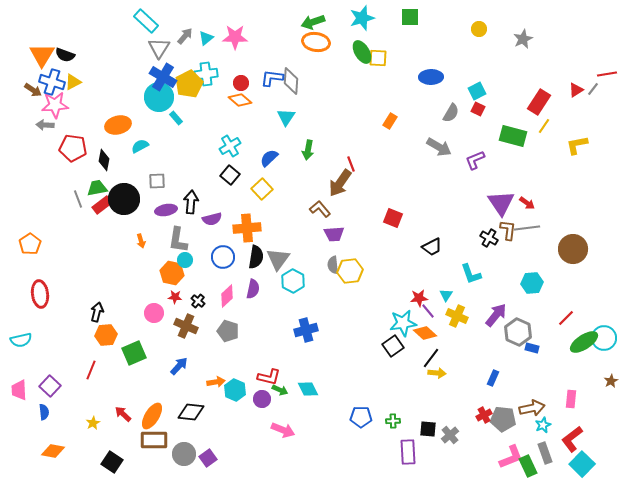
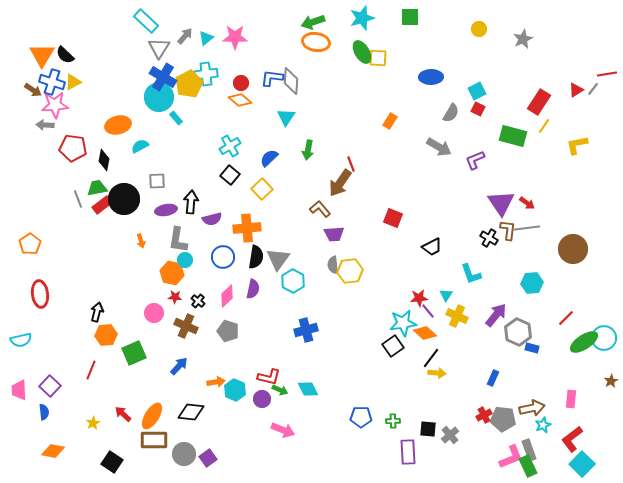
black semicircle at (65, 55): rotated 24 degrees clockwise
gray rectangle at (545, 453): moved 16 px left, 3 px up
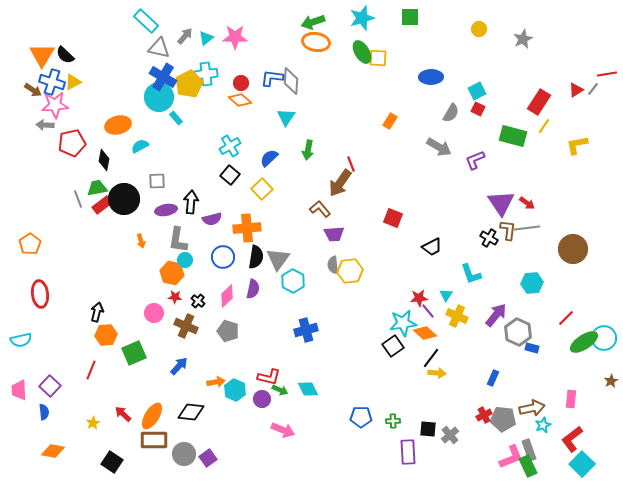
gray triangle at (159, 48): rotated 50 degrees counterclockwise
red pentagon at (73, 148): moved 1 px left, 5 px up; rotated 20 degrees counterclockwise
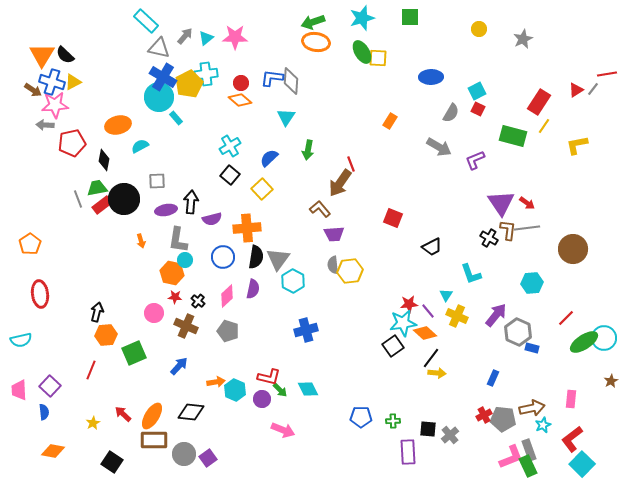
red star at (419, 298): moved 10 px left, 6 px down
green arrow at (280, 390): rotated 21 degrees clockwise
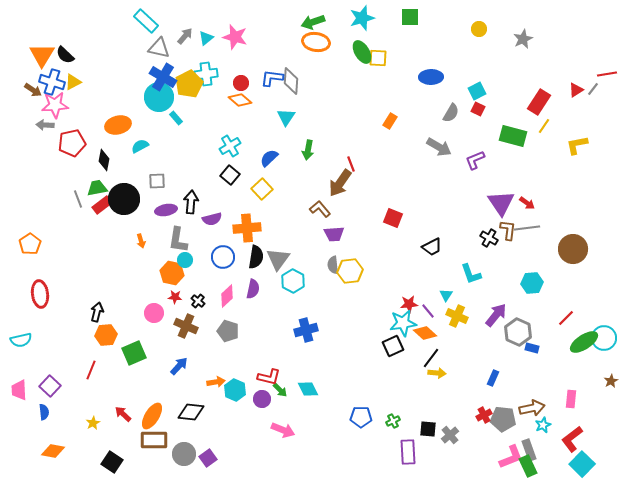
pink star at (235, 37): rotated 15 degrees clockwise
black square at (393, 346): rotated 10 degrees clockwise
green cross at (393, 421): rotated 24 degrees counterclockwise
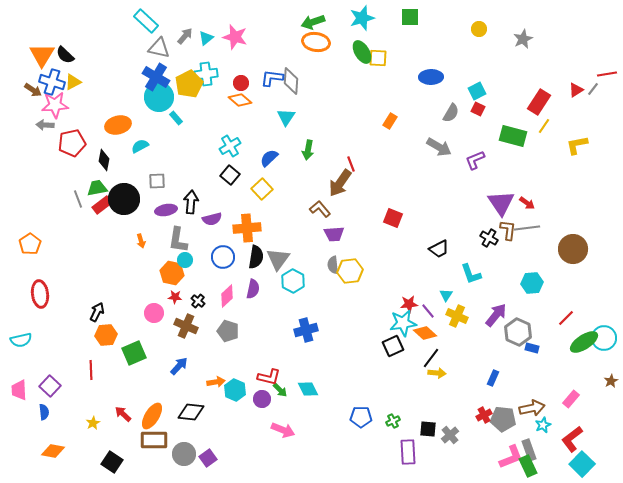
blue cross at (163, 77): moved 7 px left
black trapezoid at (432, 247): moved 7 px right, 2 px down
black arrow at (97, 312): rotated 12 degrees clockwise
red line at (91, 370): rotated 24 degrees counterclockwise
pink rectangle at (571, 399): rotated 36 degrees clockwise
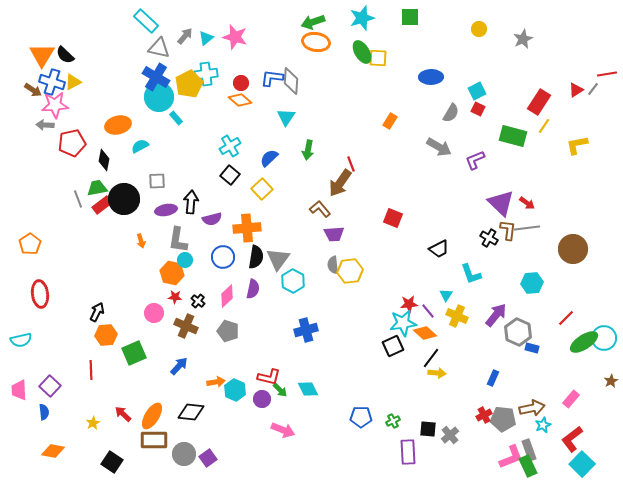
purple triangle at (501, 203): rotated 12 degrees counterclockwise
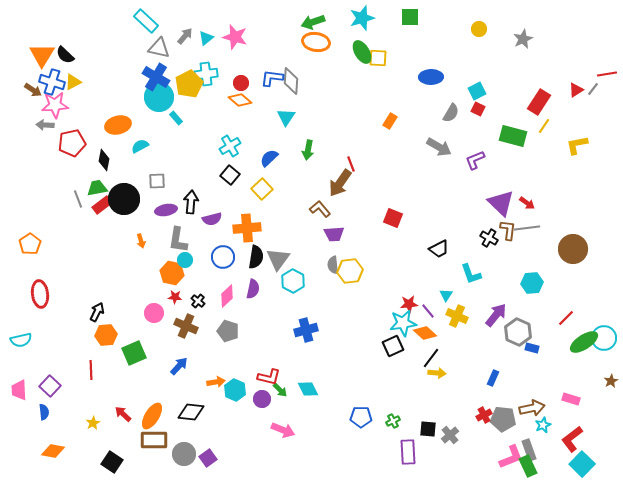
pink rectangle at (571, 399): rotated 66 degrees clockwise
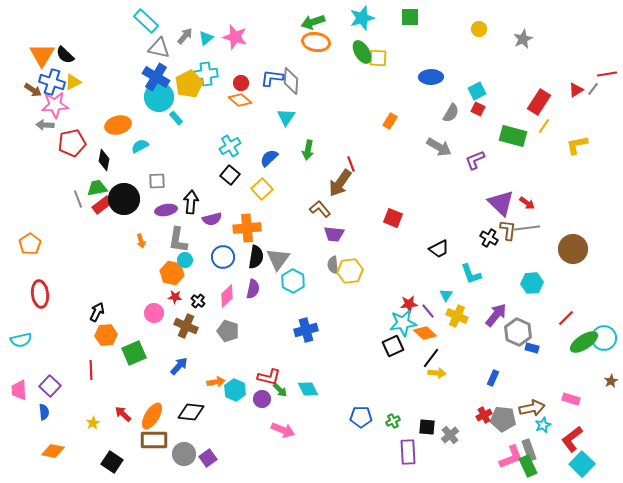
purple trapezoid at (334, 234): rotated 10 degrees clockwise
black square at (428, 429): moved 1 px left, 2 px up
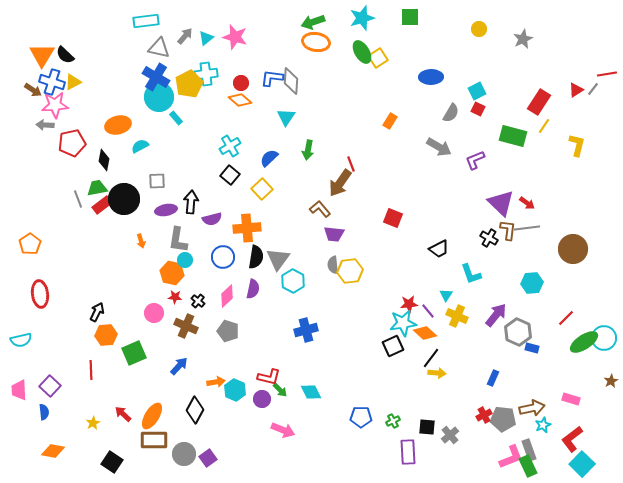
cyan rectangle at (146, 21): rotated 50 degrees counterclockwise
yellow square at (378, 58): rotated 36 degrees counterclockwise
yellow L-shape at (577, 145): rotated 115 degrees clockwise
cyan diamond at (308, 389): moved 3 px right, 3 px down
black diamond at (191, 412): moved 4 px right, 2 px up; rotated 68 degrees counterclockwise
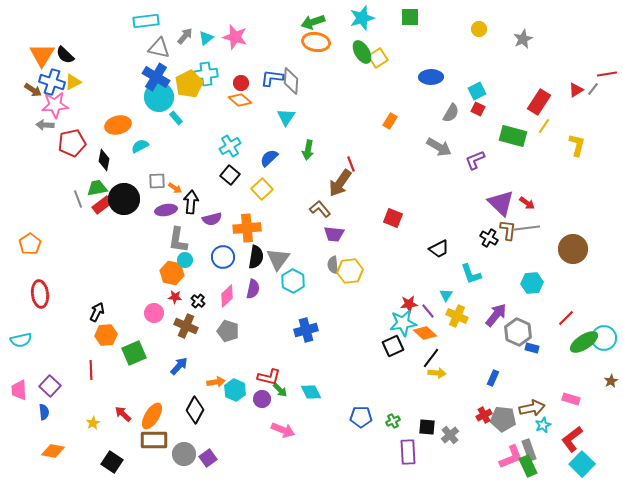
orange arrow at (141, 241): moved 34 px right, 53 px up; rotated 40 degrees counterclockwise
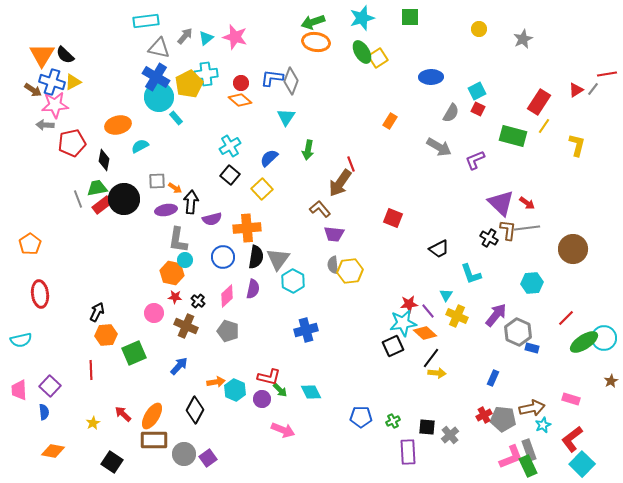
gray diamond at (291, 81): rotated 16 degrees clockwise
